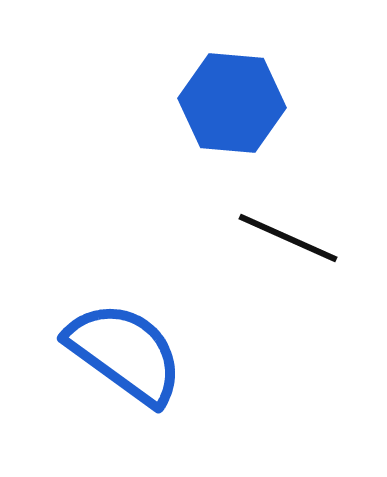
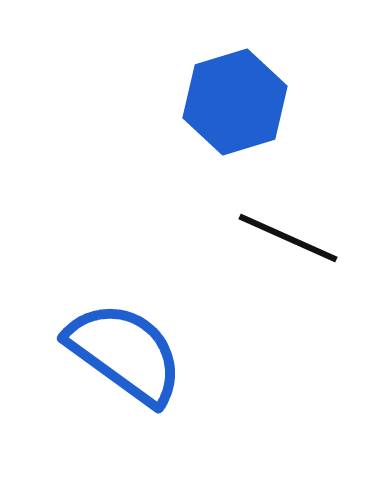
blue hexagon: moved 3 px right, 1 px up; rotated 22 degrees counterclockwise
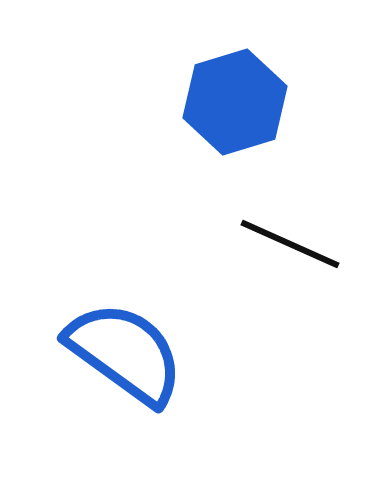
black line: moved 2 px right, 6 px down
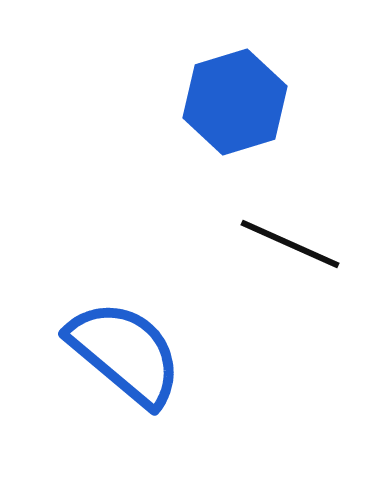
blue semicircle: rotated 4 degrees clockwise
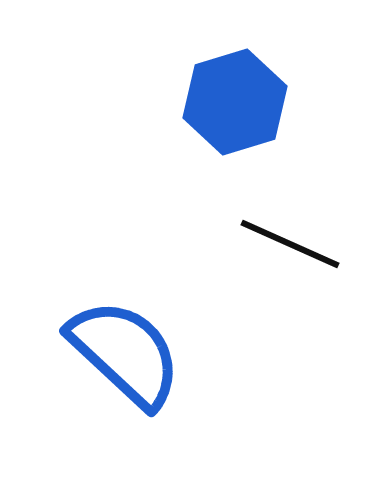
blue semicircle: rotated 3 degrees clockwise
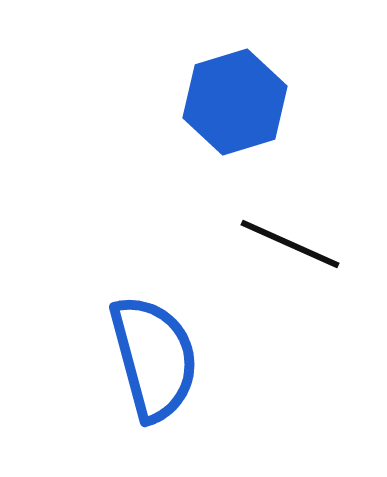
blue semicircle: moved 29 px right, 5 px down; rotated 32 degrees clockwise
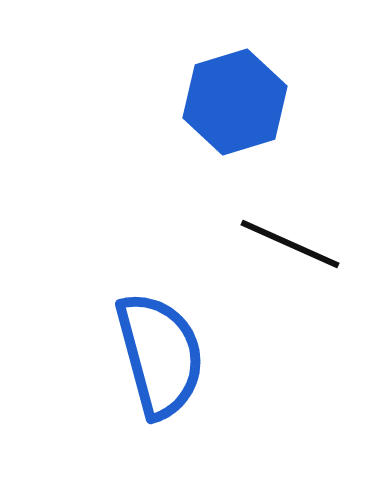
blue semicircle: moved 6 px right, 3 px up
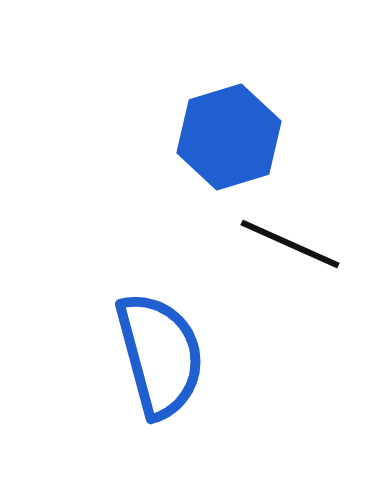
blue hexagon: moved 6 px left, 35 px down
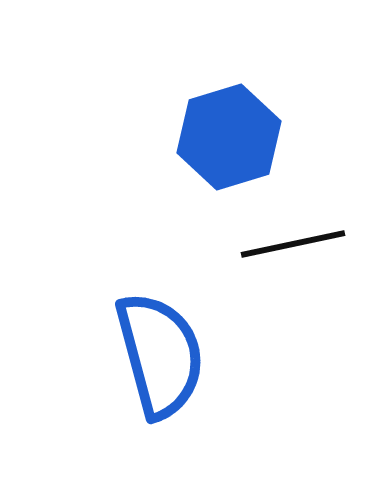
black line: moved 3 px right; rotated 36 degrees counterclockwise
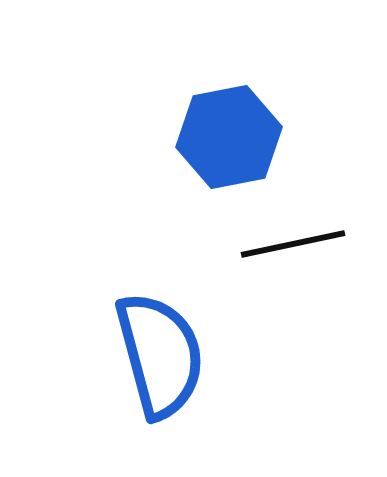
blue hexagon: rotated 6 degrees clockwise
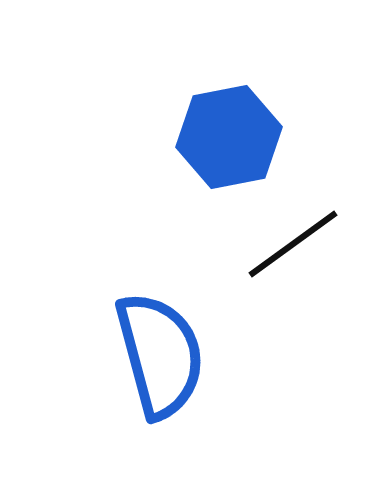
black line: rotated 24 degrees counterclockwise
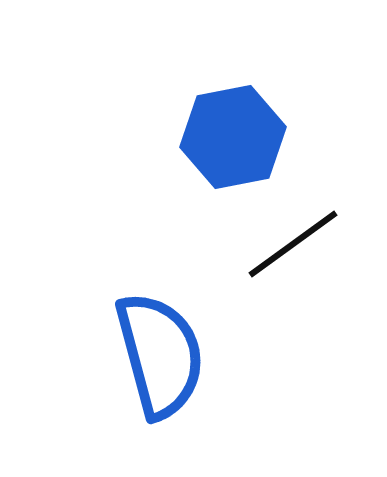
blue hexagon: moved 4 px right
